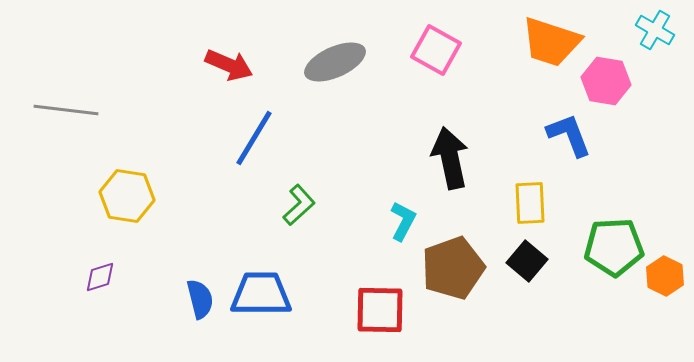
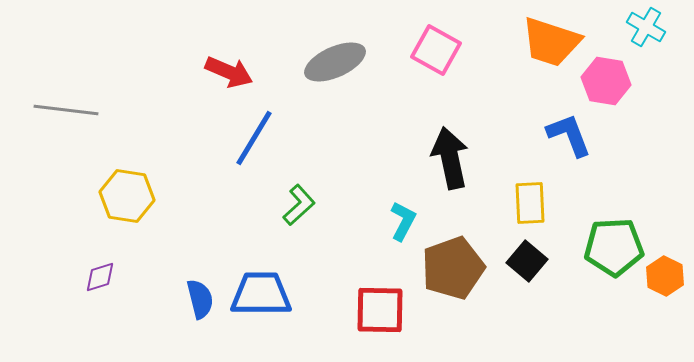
cyan cross: moved 9 px left, 3 px up
red arrow: moved 7 px down
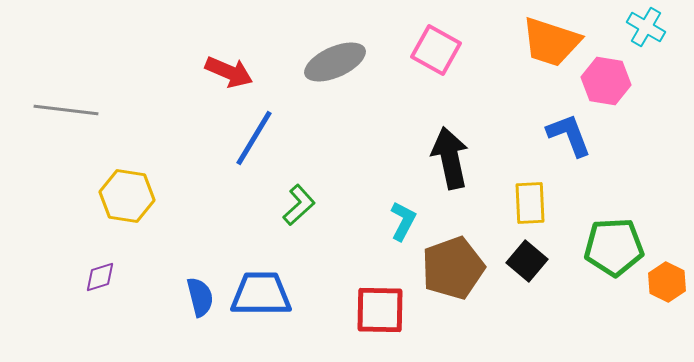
orange hexagon: moved 2 px right, 6 px down
blue semicircle: moved 2 px up
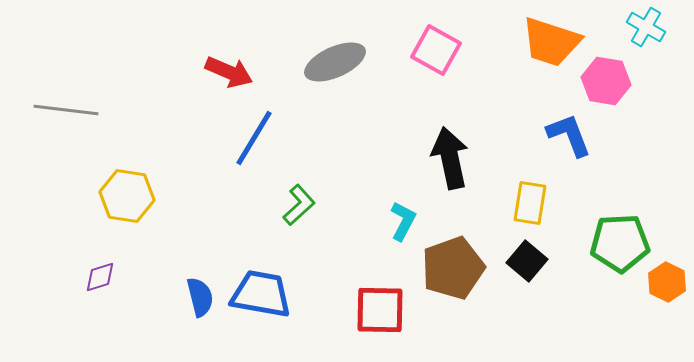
yellow rectangle: rotated 12 degrees clockwise
green pentagon: moved 6 px right, 4 px up
blue trapezoid: rotated 10 degrees clockwise
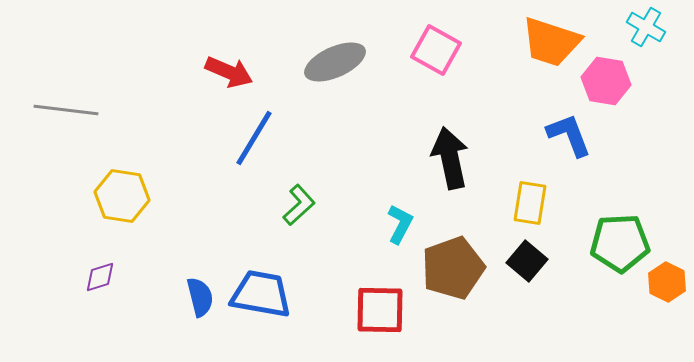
yellow hexagon: moved 5 px left
cyan L-shape: moved 3 px left, 3 px down
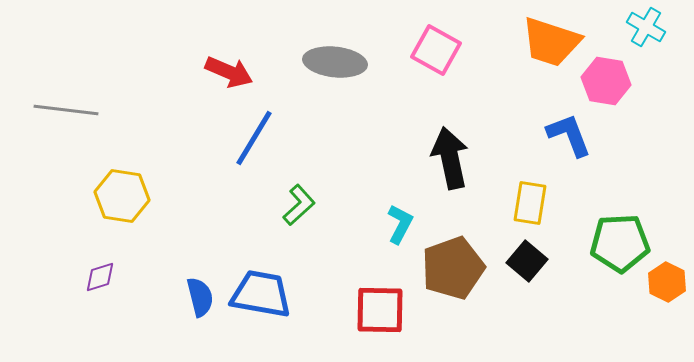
gray ellipse: rotated 30 degrees clockwise
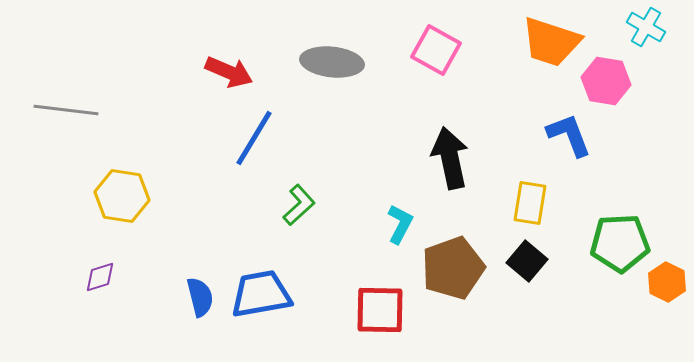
gray ellipse: moved 3 px left
blue trapezoid: rotated 20 degrees counterclockwise
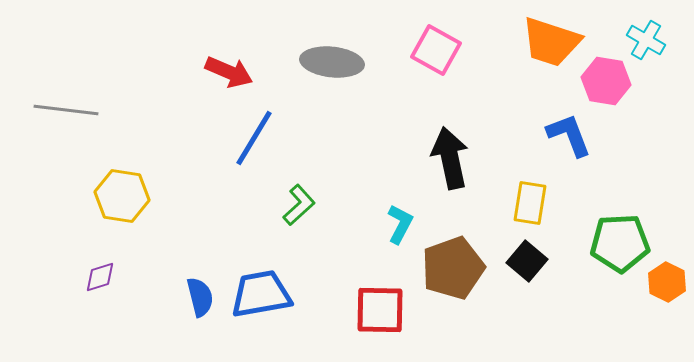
cyan cross: moved 13 px down
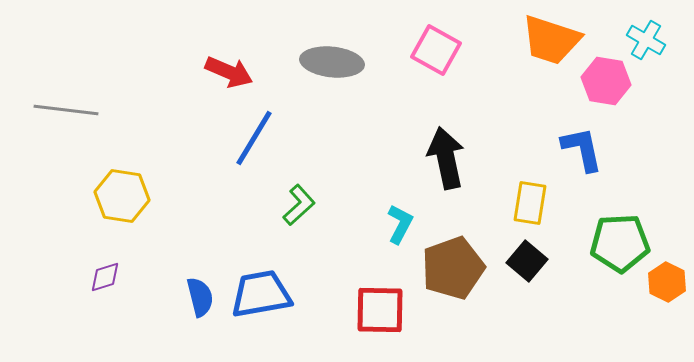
orange trapezoid: moved 2 px up
blue L-shape: moved 13 px right, 14 px down; rotated 9 degrees clockwise
black arrow: moved 4 px left
purple diamond: moved 5 px right
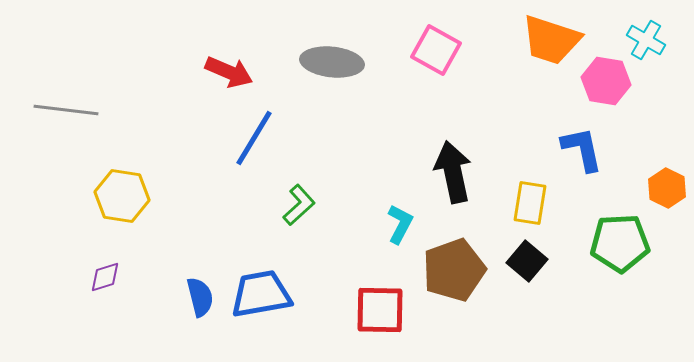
black arrow: moved 7 px right, 14 px down
brown pentagon: moved 1 px right, 2 px down
orange hexagon: moved 94 px up
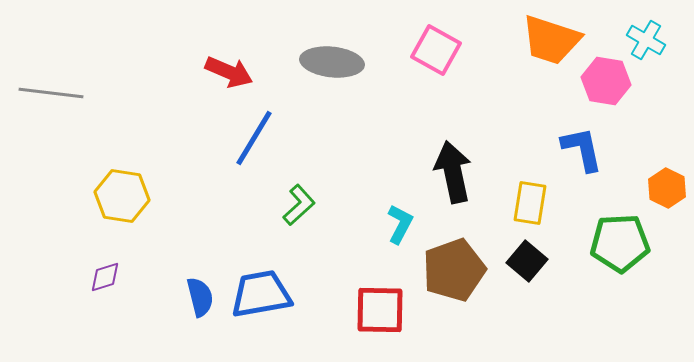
gray line: moved 15 px left, 17 px up
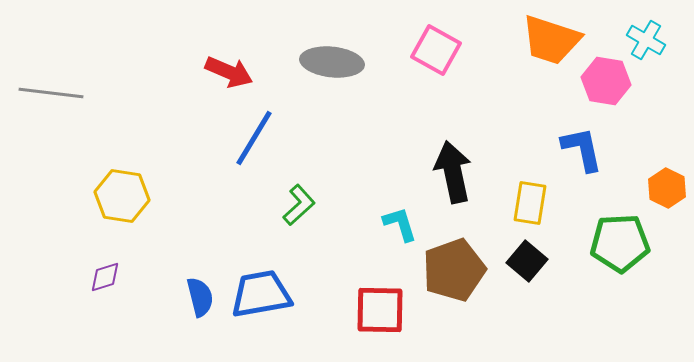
cyan L-shape: rotated 45 degrees counterclockwise
